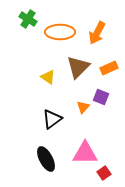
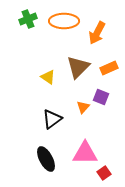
green cross: rotated 36 degrees clockwise
orange ellipse: moved 4 px right, 11 px up
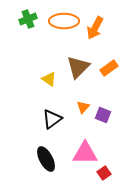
orange arrow: moved 2 px left, 5 px up
orange rectangle: rotated 12 degrees counterclockwise
yellow triangle: moved 1 px right, 2 px down
purple square: moved 2 px right, 18 px down
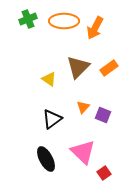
pink triangle: moved 2 px left, 1 px up; rotated 44 degrees clockwise
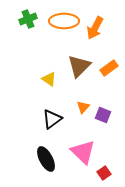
brown triangle: moved 1 px right, 1 px up
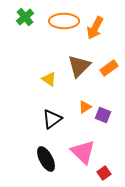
green cross: moved 3 px left, 2 px up; rotated 18 degrees counterclockwise
orange triangle: moved 2 px right; rotated 16 degrees clockwise
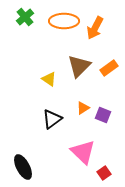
orange triangle: moved 2 px left, 1 px down
black ellipse: moved 23 px left, 8 px down
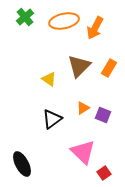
orange ellipse: rotated 12 degrees counterclockwise
orange rectangle: rotated 24 degrees counterclockwise
black ellipse: moved 1 px left, 3 px up
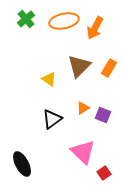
green cross: moved 1 px right, 2 px down
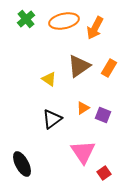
brown triangle: rotated 10 degrees clockwise
pink triangle: rotated 12 degrees clockwise
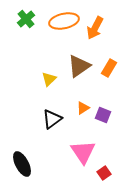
yellow triangle: rotated 42 degrees clockwise
